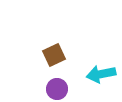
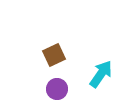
cyan arrow: rotated 136 degrees clockwise
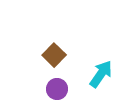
brown square: rotated 20 degrees counterclockwise
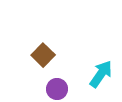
brown square: moved 11 px left
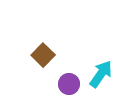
purple circle: moved 12 px right, 5 px up
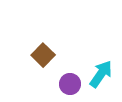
purple circle: moved 1 px right
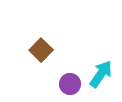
brown square: moved 2 px left, 5 px up
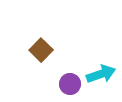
cyan arrow: rotated 36 degrees clockwise
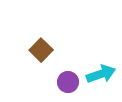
purple circle: moved 2 px left, 2 px up
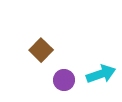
purple circle: moved 4 px left, 2 px up
